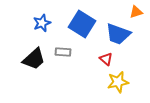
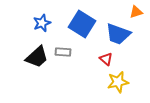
black trapezoid: moved 3 px right, 2 px up
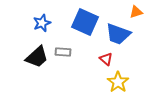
blue square: moved 3 px right, 2 px up; rotated 8 degrees counterclockwise
yellow star: rotated 25 degrees counterclockwise
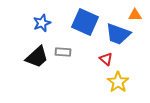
orange triangle: moved 1 px left, 3 px down; rotated 16 degrees clockwise
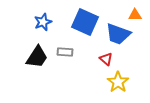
blue star: moved 1 px right, 1 px up
gray rectangle: moved 2 px right
black trapezoid: rotated 15 degrees counterclockwise
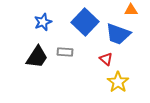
orange triangle: moved 4 px left, 5 px up
blue square: rotated 20 degrees clockwise
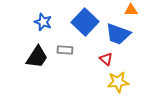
blue star: rotated 30 degrees counterclockwise
gray rectangle: moved 2 px up
yellow star: rotated 30 degrees clockwise
